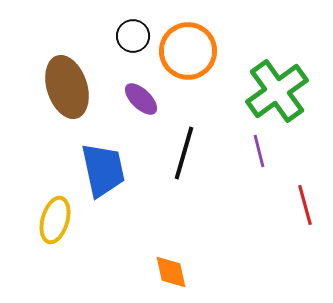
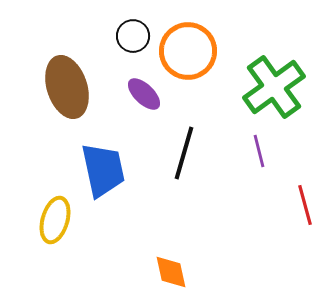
green cross: moved 3 px left, 4 px up
purple ellipse: moved 3 px right, 5 px up
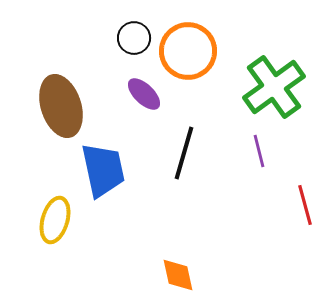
black circle: moved 1 px right, 2 px down
brown ellipse: moved 6 px left, 19 px down
orange diamond: moved 7 px right, 3 px down
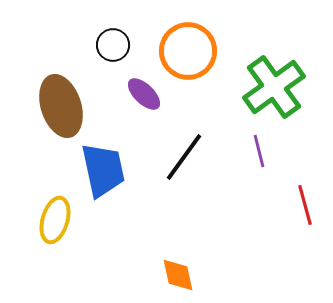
black circle: moved 21 px left, 7 px down
black line: moved 4 px down; rotated 20 degrees clockwise
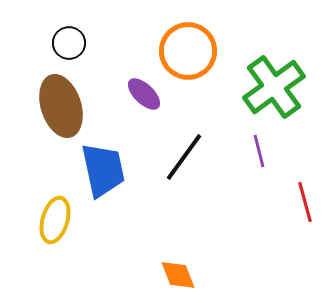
black circle: moved 44 px left, 2 px up
red line: moved 3 px up
orange diamond: rotated 9 degrees counterclockwise
